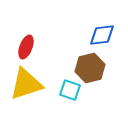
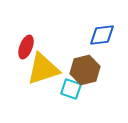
brown hexagon: moved 5 px left, 2 px down
yellow triangle: moved 17 px right, 15 px up
cyan square: moved 1 px right, 1 px up
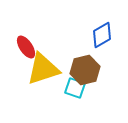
blue diamond: rotated 24 degrees counterclockwise
red ellipse: rotated 55 degrees counterclockwise
cyan square: moved 4 px right, 1 px up
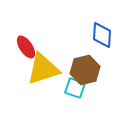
blue diamond: rotated 56 degrees counterclockwise
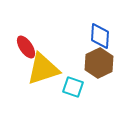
blue diamond: moved 2 px left, 1 px down
brown hexagon: moved 14 px right, 7 px up; rotated 12 degrees counterclockwise
cyan square: moved 2 px left, 1 px up
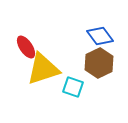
blue diamond: rotated 40 degrees counterclockwise
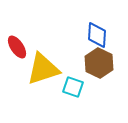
blue diamond: moved 3 px left, 1 px up; rotated 40 degrees clockwise
red ellipse: moved 9 px left
brown hexagon: rotated 8 degrees counterclockwise
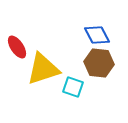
blue diamond: rotated 32 degrees counterclockwise
brown hexagon: rotated 20 degrees counterclockwise
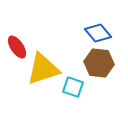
blue diamond: moved 1 px right, 2 px up; rotated 12 degrees counterclockwise
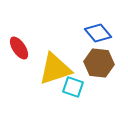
red ellipse: moved 2 px right, 1 px down
yellow triangle: moved 12 px right
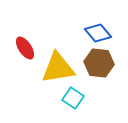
red ellipse: moved 6 px right
yellow triangle: moved 3 px right, 1 px up; rotated 9 degrees clockwise
cyan square: moved 11 px down; rotated 15 degrees clockwise
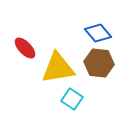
red ellipse: rotated 10 degrees counterclockwise
cyan square: moved 1 px left, 1 px down
